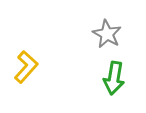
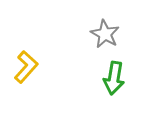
gray star: moved 2 px left
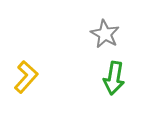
yellow L-shape: moved 10 px down
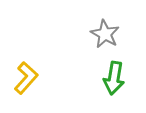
yellow L-shape: moved 1 px down
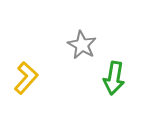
gray star: moved 23 px left, 11 px down
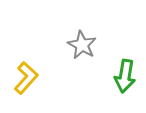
green arrow: moved 11 px right, 2 px up
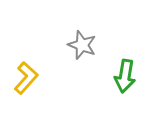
gray star: rotated 8 degrees counterclockwise
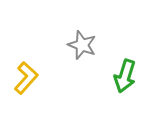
green arrow: rotated 8 degrees clockwise
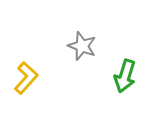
gray star: moved 1 px down
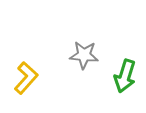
gray star: moved 2 px right, 9 px down; rotated 16 degrees counterclockwise
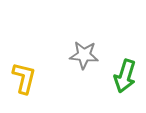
yellow L-shape: moved 2 px left; rotated 28 degrees counterclockwise
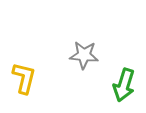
green arrow: moved 1 px left, 9 px down
